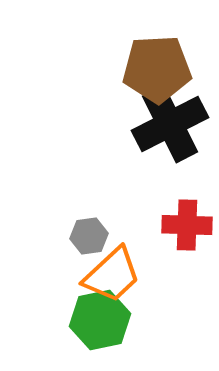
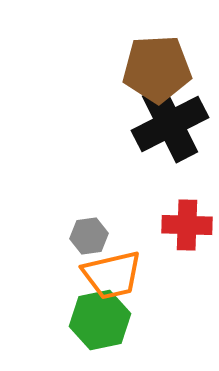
orange trapezoid: rotated 30 degrees clockwise
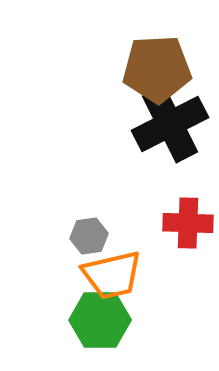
red cross: moved 1 px right, 2 px up
green hexagon: rotated 12 degrees clockwise
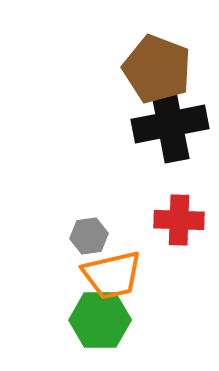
brown pentagon: rotated 24 degrees clockwise
black cross: rotated 16 degrees clockwise
red cross: moved 9 px left, 3 px up
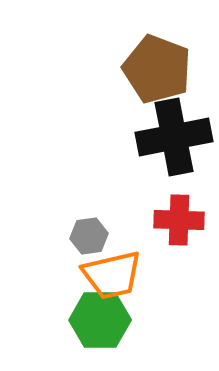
black cross: moved 4 px right, 13 px down
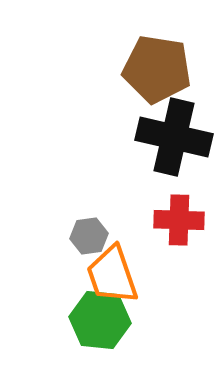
brown pentagon: rotated 12 degrees counterclockwise
black cross: rotated 24 degrees clockwise
orange trapezoid: rotated 84 degrees clockwise
green hexagon: rotated 6 degrees clockwise
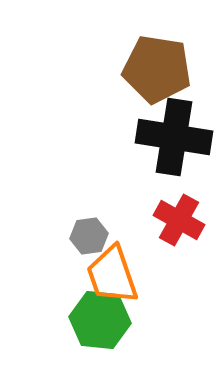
black cross: rotated 4 degrees counterclockwise
red cross: rotated 27 degrees clockwise
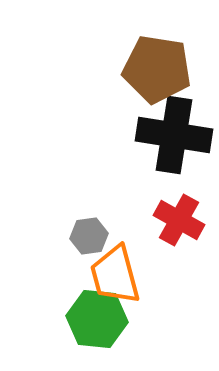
black cross: moved 2 px up
orange trapezoid: moved 3 px right; rotated 4 degrees clockwise
green hexagon: moved 3 px left, 1 px up
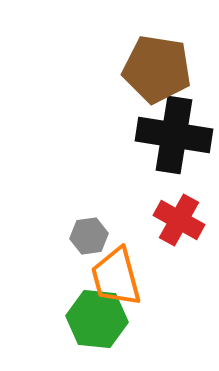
orange trapezoid: moved 1 px right, 2 px down
